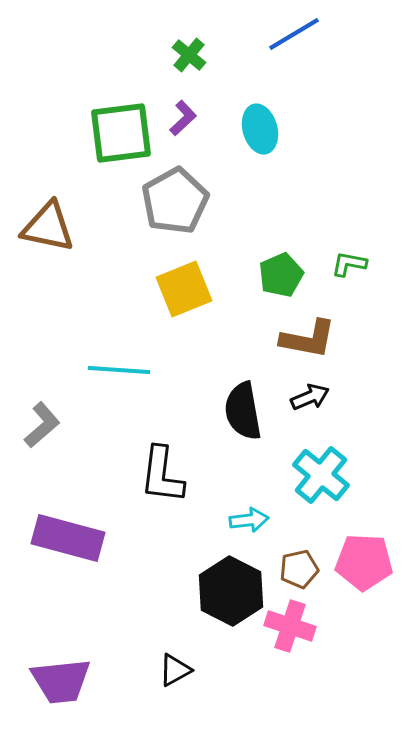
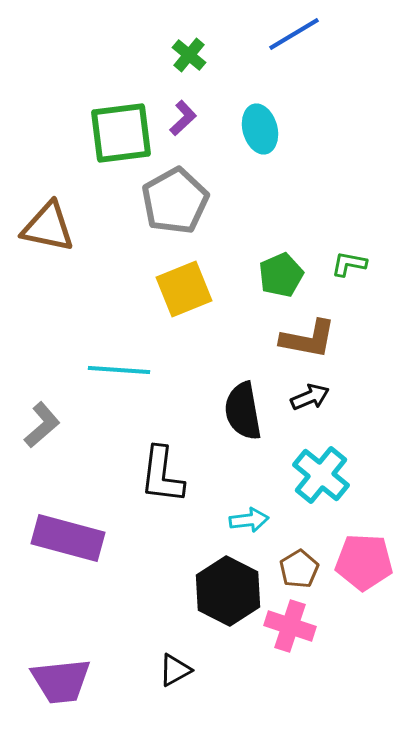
brown pentagon: rotated 18 degrees counterclockwise
black hexagon: moved 3 px left
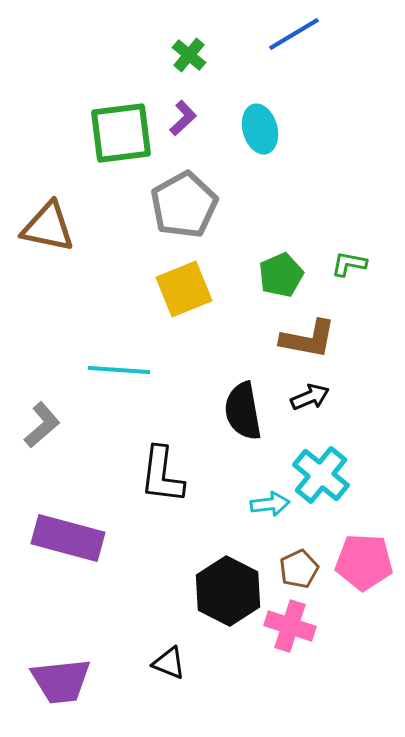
gray pentagon: moved 9 px right, 4 px down
cyan arrow: moved 21 px right, 16 px up
brown pentagon: rotated 6 degrees clockwise
black triangle: moved 6 px left, 7 px up; rotated 51 degrees clockwise
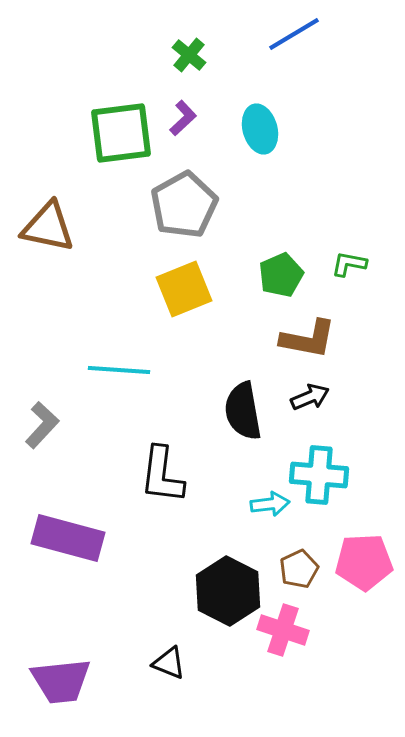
gray L-shape: rotated 6 degrees counterclockwise
cyan cross: moved 2 px left; rotated 34 degrees counterclockwise
pink pentagon: rotated 6 degrees counterclockwise
pink cross: moved 7 px left, 4 px down
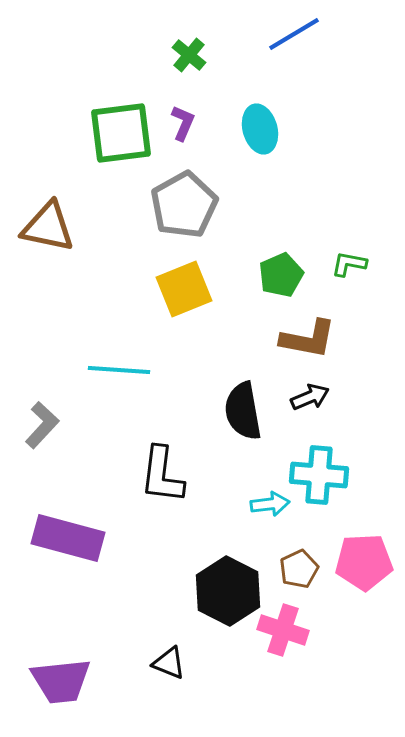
purple L-shape: moved 5 px down; rotated 24 degrees counterclockwise
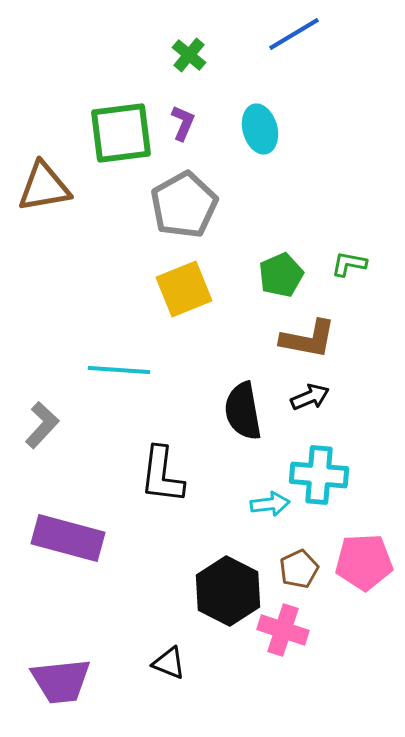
brown triangle: moved 4 px left, 40 px up; rotated 22 degrees counterclockwise
